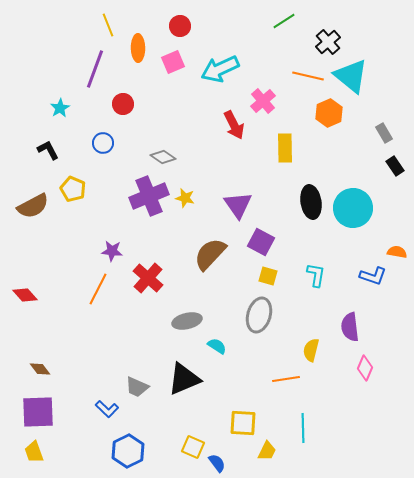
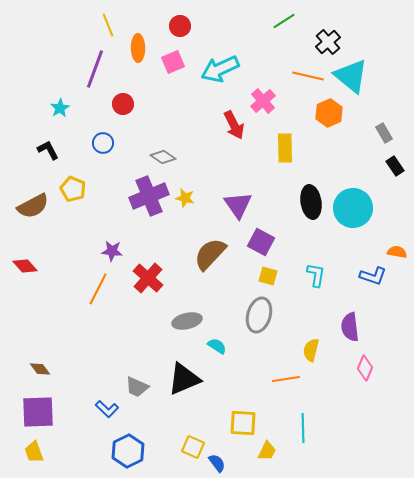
red diamond at (25, 295): moved 29 px up
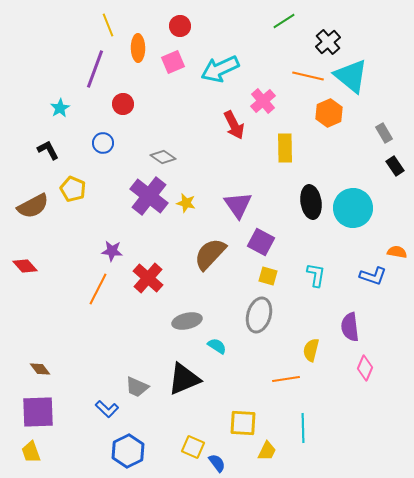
purple cross at (149, 196): rotated 30 degrees counterclockwise
yellow star at (185, 198): moved 1 px right, 5 px down
yellow trapezoid at (34, 452): moved 3 px left
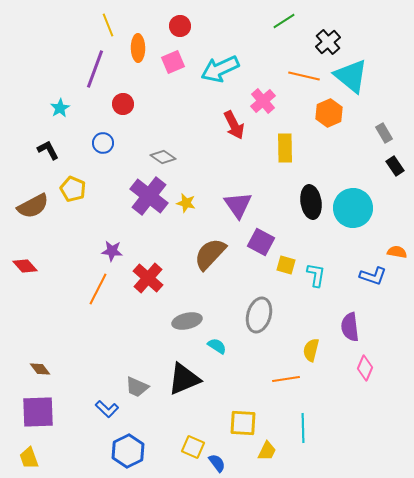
orange line at (308, 76): moved 4 px left
yellow square at (268, 276): moved 18 px right, 11 px up
yellow trapezoid at (31, 452): moved 2 px left, 6 px down
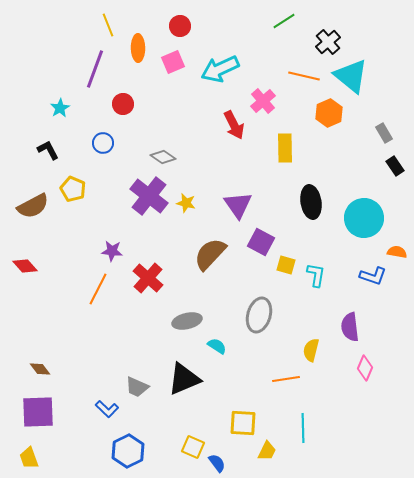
cyan circle at (353, 208): moved 11 px right, 10 px down
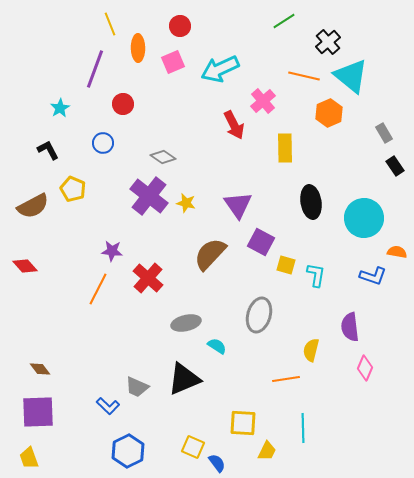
yellow line at (108, 25): moved 2 px right, 1 px up
gray ellipse at (187, 321): moved 1 px left, 2 px down
blue L-shape at (107, 409): moved 1 px right, 3 px up
